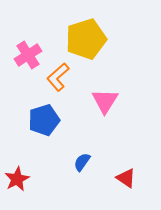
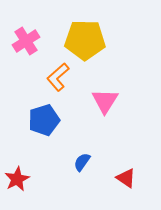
yellow pentagon: moved 1 px left, 1 px down; rotated 18 degrees clockwise
pink cross: moved 2 px left, 14 px up
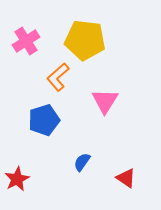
yellow pentagon: rotated 6 degrees clockwise
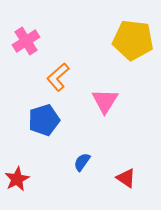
yellow pentagon: moved 48 px right
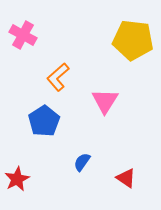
pink cross: moved 3 px left, 6 px up; rotated 28 degrees counterclockwise
blue pentagon: moved 1 px down; rotated 16 degrees counterclockwise
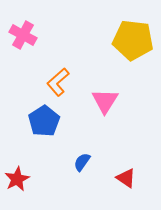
orange L-shape: moved 5 px down
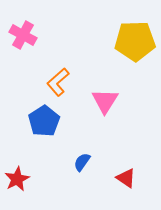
yellow pentagon: moved 2 px right, 1 px down; rotated 9 degrees counterclockwise
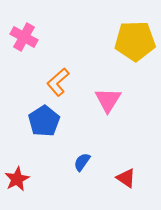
pink cross: moved 1 px right, 2 px down
pink triangle: moved 3 px right, 1 px up
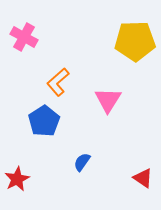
red triangle: moved 17 px right
